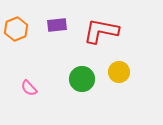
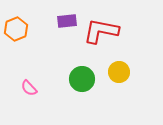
purple rectangle: moved 10 px right, 4 px up
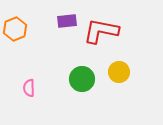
orange hexagon: moved 1 px left
pink semicircle: rotated 42 degrees clockwise
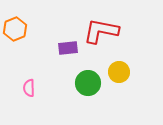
purple rectangle: moved 1 px right, 27 px down
green circle: moved 6 px right, 4 px down
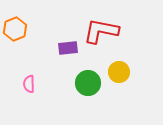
pink semicircle: moved 4 px up
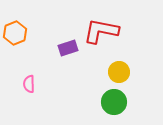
orange hexagon: moved 4 px down
purple rectangle: rotated 12 degrees counterclockwise
green circle: moved 26 px right, 19 px down
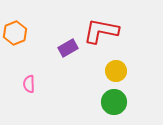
purple rectangle: rotated 12 degrees counterclockwise
yellow circle: moved 3 px left, 1 px up
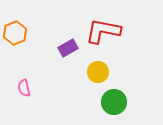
red L-shape: moved 2 px right
yellow circle: moved 18 px left, 1 px down
pink semicircle: moved 5 px left, 4 px down; rotated 12 degrees counterclockwise
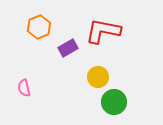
orange hexagon: moved 24 px right, 6 px up
yellow circle: moved 5 px down
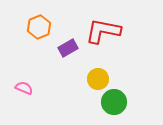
yellow circle: moved 2 px down
pink semicircle: rotated 126 degrees clockwise
